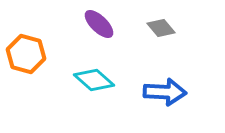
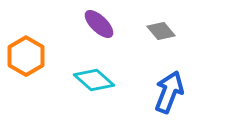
gray diamond: moved 3 px down
orange hexagon: moved 2 px down; rotated 15 degrees clockwise
blue arrow: moved 4 px right; rotated 72 degrees counterclockwise
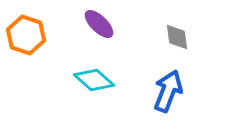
gray diamond: moved 16 px right, 6 px down; rotated 32 degrees clockwise
orange hexagon: moved 21 px up; rotated 12 degrees counterclockwise
blue arrow: moved 1 px left, 1 px up
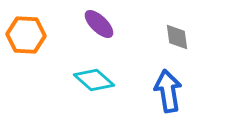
orange hexagon: rotated 15 degrees counterclockwise
blue arrow: rotated 30 degrees counterclockwise
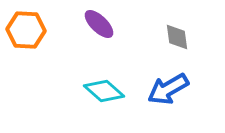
orange hexagon: moved 5 px up
cyan diamond: moved 10 px right, 11 px down
blue arrow: moved 2 px up; rotated 111 degrees counterclockwise
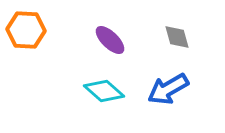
purple ellipse: moved 11 px right, 16 px down
gray diamond: rotated 8 degrees counterclockwise
